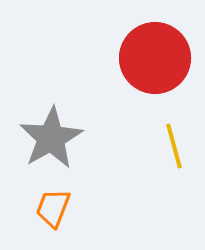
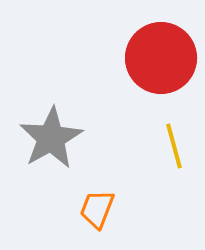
red circle: moved 6 px right
orange trapezoid: moved 44 px right, 1 px down
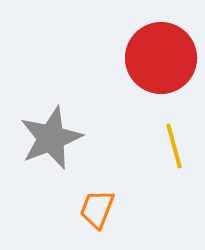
gray star: rotated 8 degrees clockwise
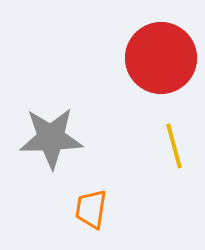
gray star: rotated 20 degrees clockwise
orange trapezoid: moved 6 px left; rotated 12 degrees counterclockwise
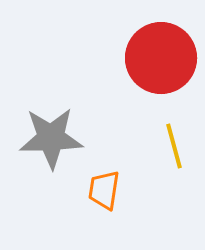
orange trapezoid: moved 13 px right, 19 px up
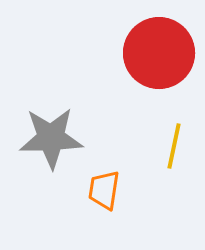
red circle: moved 2 px left, 5 px up
yellow line: rotated 27 degrees clockwise
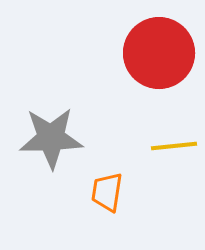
yellow line: rotated 72 degrees clockwise
orange trapezoid: moved 3 px right, 2 px down
